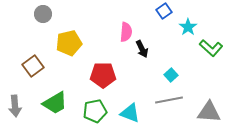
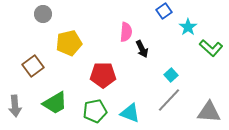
gray line: rotated 36 degrees counterclockwise
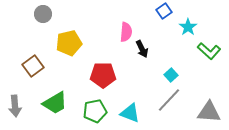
green L-shape: moved 2 px left, 3 px down
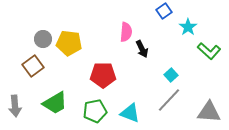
gray circle: moved 25 px down
yellow pentagon: rotated 20 degrees clockwise
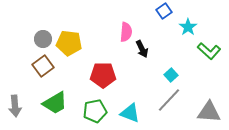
brown square: moved 10 px right
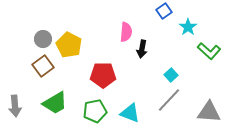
yellow pentagon: moved 2 px down; rotated 20 degrees clockwise
black arrow: rotated 36 degrees clockwise
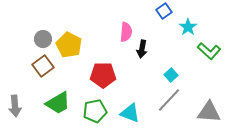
green trapezoid: moved 3 px right
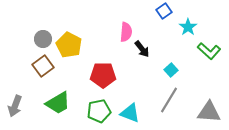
black arrow: rotated 48 degrees counterclockwise
cyan square: moved 5 px up
gray line: rotated 12 degrees counterclockwise
gray arrow: rotated 25 degrees clockwise
green pentagon: moved 4 px right
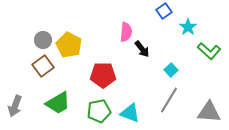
gray circle: moved 1 px down
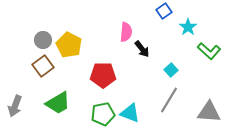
green pentagon: moved 4 px right, 3 px down
